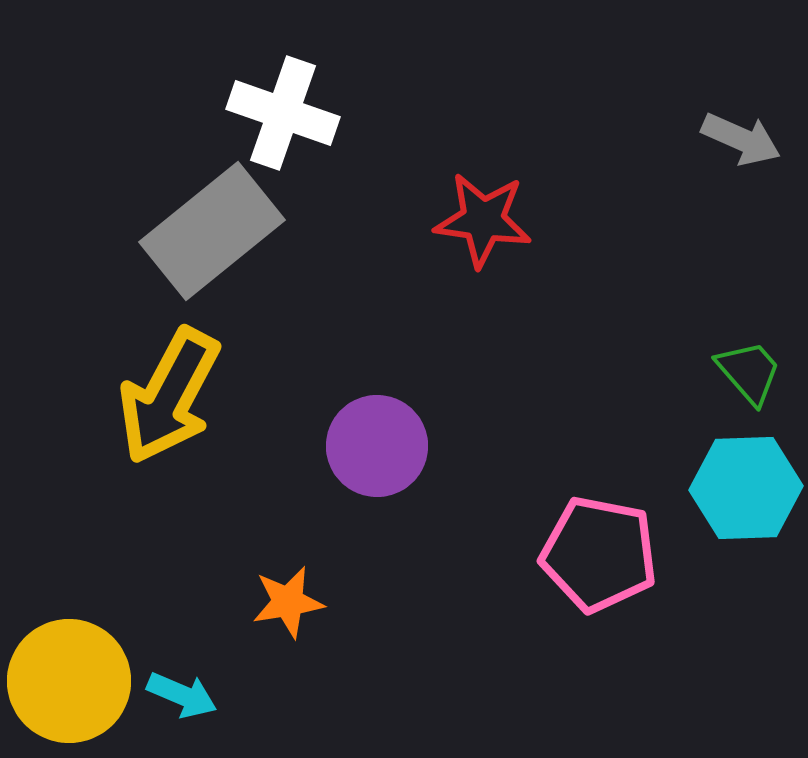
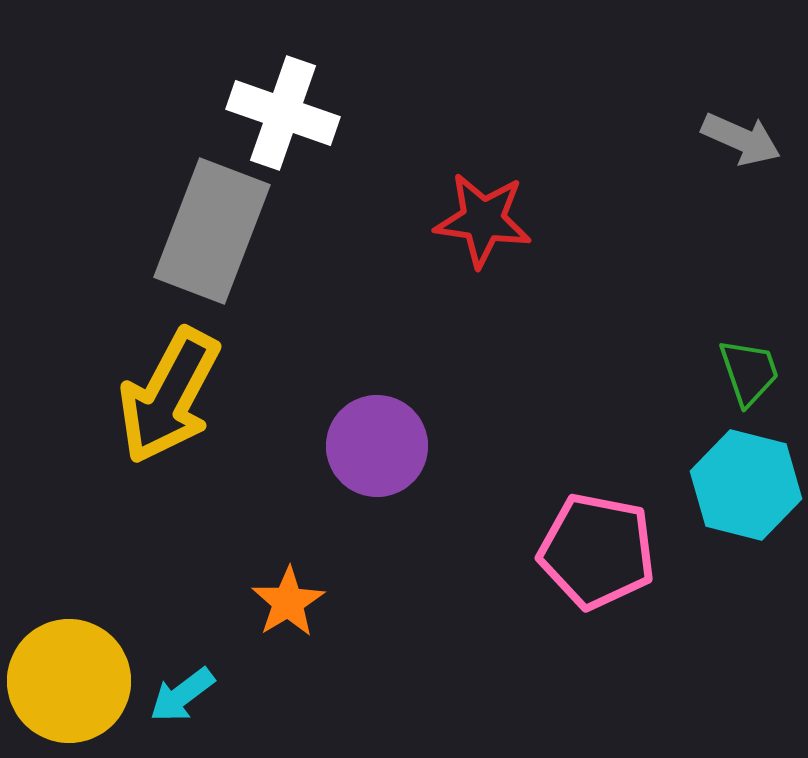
gray rectangle: rotated 30 degrees counterclockwise
green trapezoid: rotated 22 degrees clockwise
cyan hexagon: moved 3 px up; rotated 16 degrees clockwise
pink pentagon: moved 2 px left, 3 px up
orange star: rotated 22 degrees counterclockwise
cyan arrow: rotated 120 degrees clockwise
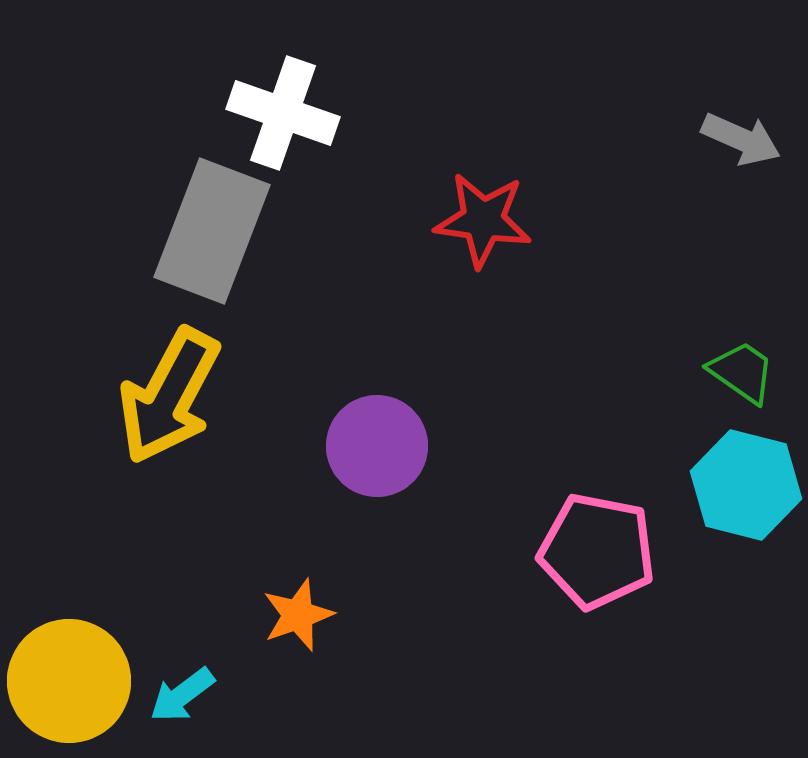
green trapezoid: moved 7 px left; rotated 36 degrees counterclockwise
orange star: moved 10 px right, 13 px down; rotated 12 degrees clockwise
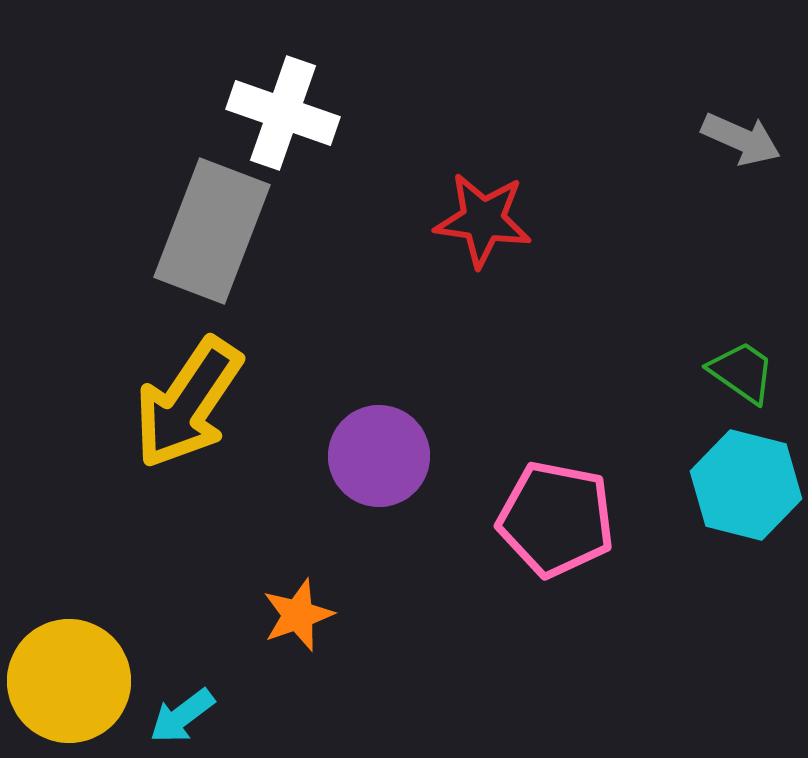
yellow arrow: moved 19 px right, 7 px down; rotated 6 degrees clockwise
purple circle: moved 2 px right, 10 px down
pink pentagon: moved 41 px left, 32 px up
cyan arrow: moved 21 px down
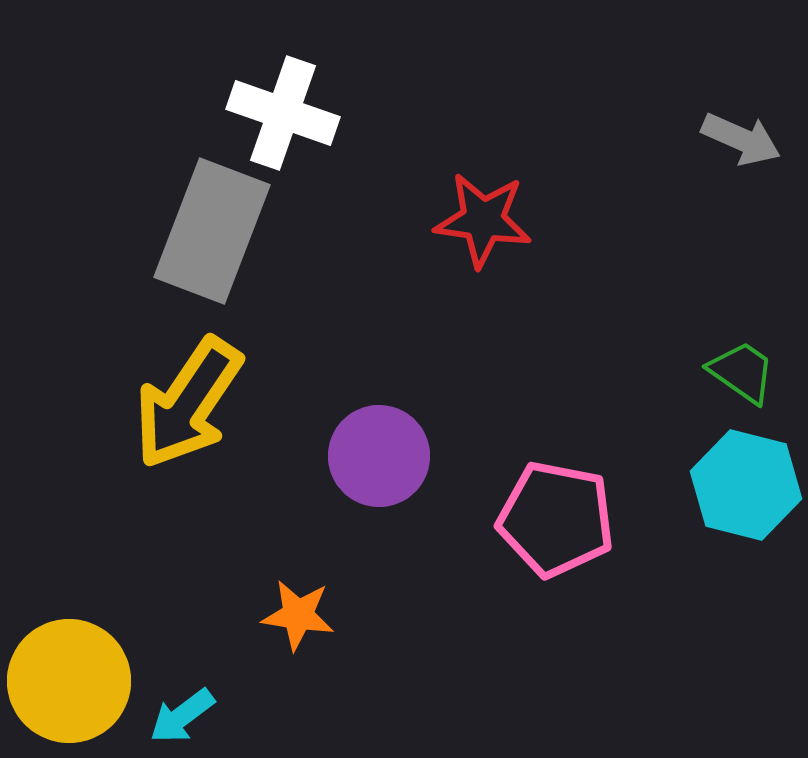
orange star: rotated 28 degrees clockwise
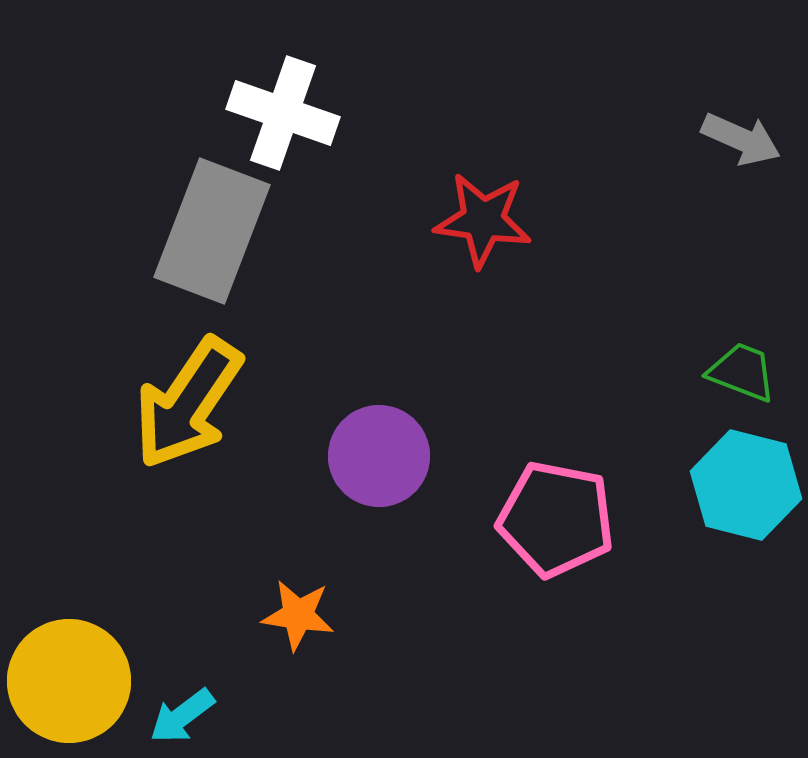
green trapezoid: rotated 14 degrees counterclockwise
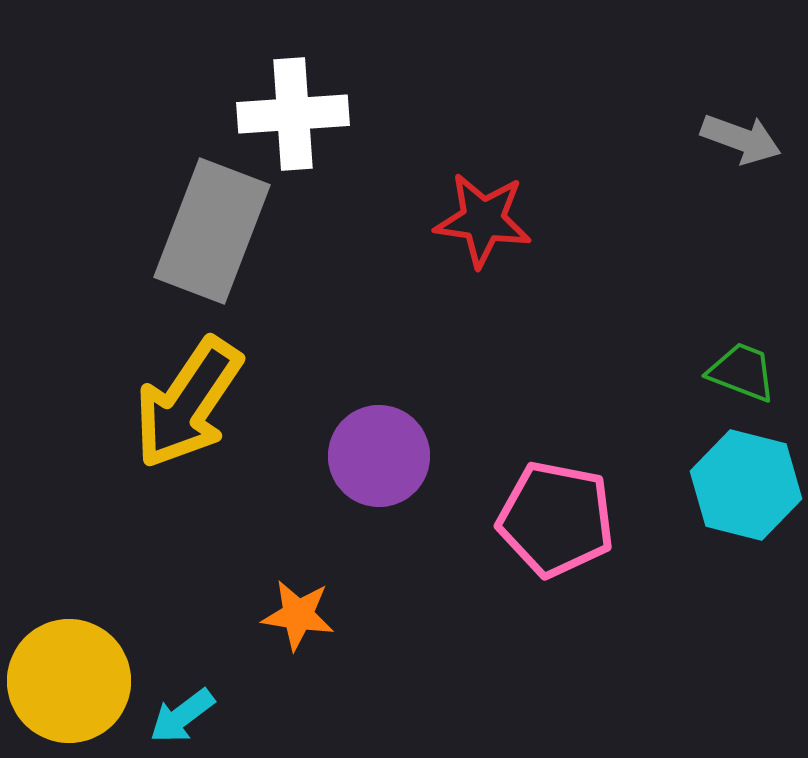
white cross: moved 10 px right, 1 px down; rotated 23 degrees counterclockwise
gray arrow: rotated 4 degrees counterclockwise
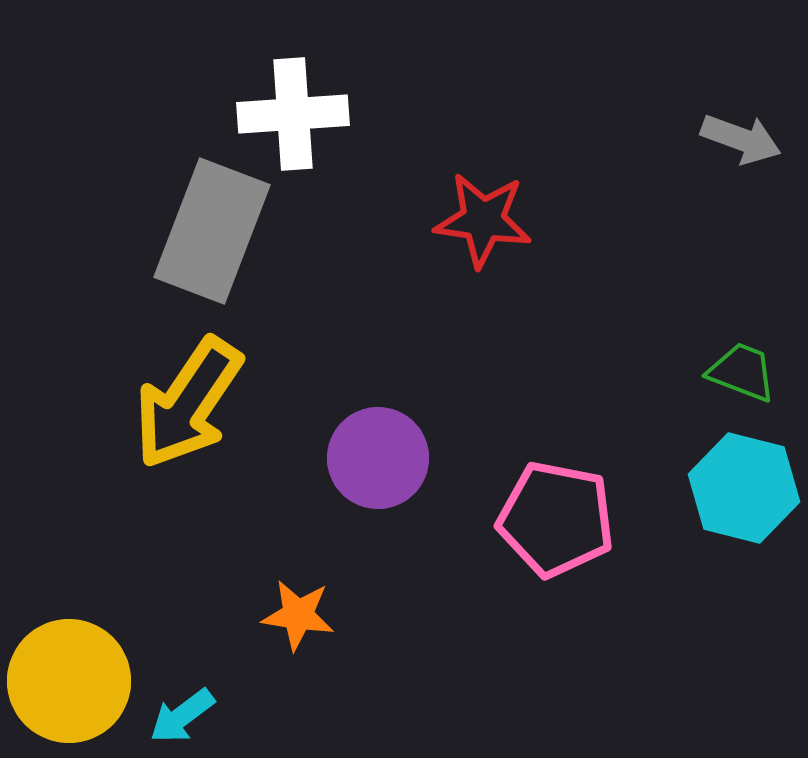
purple circle: moved 1 px left, 2 px down
cyan hexagon: moved 2 px left, 3 px down
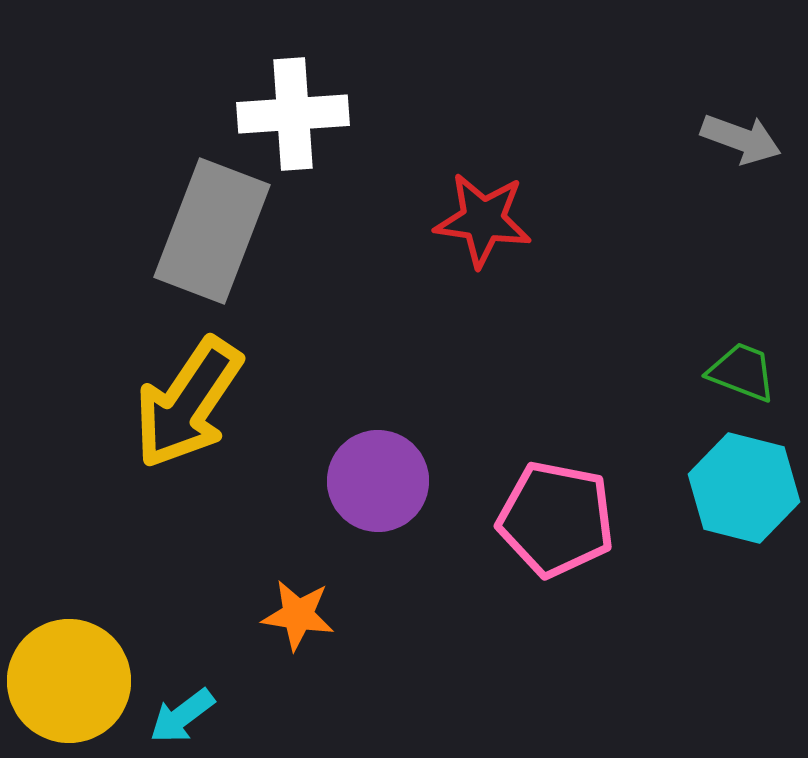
purple circle: moved 23 px down
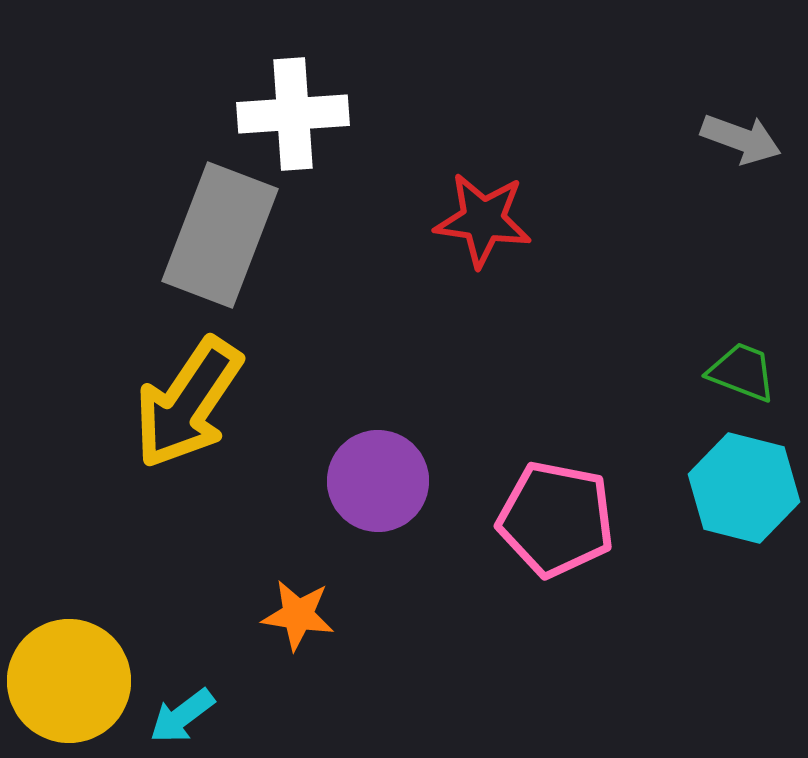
gray rectangle: moved 8 px right, 4 px down
